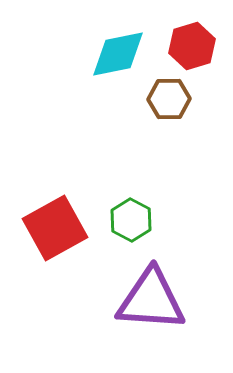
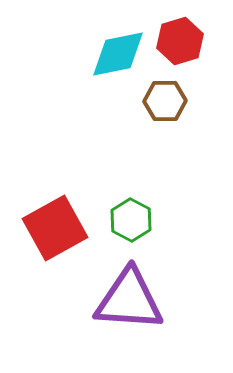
red hexagon: moved 12 px left, 5 px up
brown hexagon: moved 4 px left, 2 px down
purple triangle: moved 22 px left
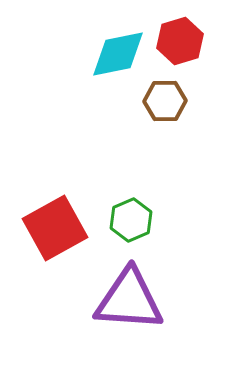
green hexagon: rotated 9 degrees clockwise
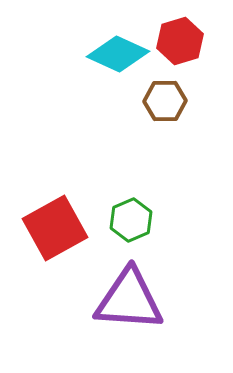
cyan diamond: rotated 36 degrees clockwise
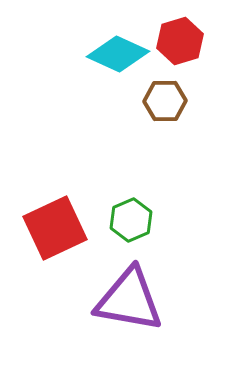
red square: rotated 4 degrees clockwise
purple triangle: rotated 6 degrees clockwise
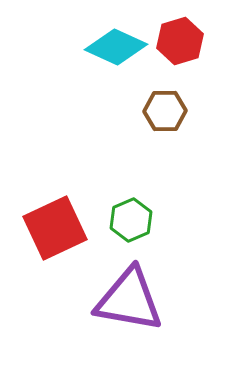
cyan diamond: moved 2 px left, 7 px up
brown hexagon: moved 10 px down
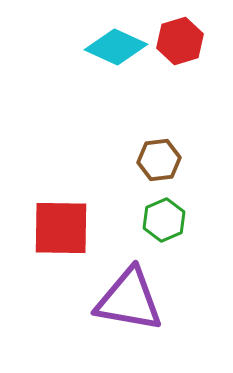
brown hexagon: moved 6 px left, 49 px down; rotated 6 degrees counterclockwise
green hexagon: moved 33 px right
red square: moved 6 px right; rotated 26 degrees clockwise
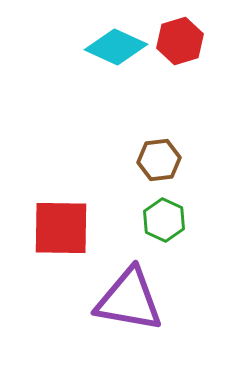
green hexagon: rotated 12 degrees counterclockwise
